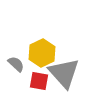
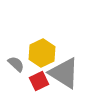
gray triangle: rotated 16 degrees counterclockwise
red square: rotated 36 degrees counterclockwise
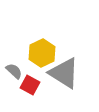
gray semicircle: moved 2 px left, 7 px down
red square: moved 9 px left, 4 px down; rotated 36 degrees counterclockwise
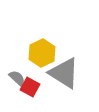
gray semicircle: moved 3 px right, 7 px down
red square: moved 2 px down
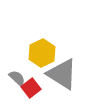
gray triangle: moved 2 px left, 1 px down
red square: moved 1 px right, 1 px down; rotated 24 degrees clockwise
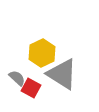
red square: rotated 24 degrees counterclockwise
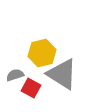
yellow hexagon: rotated 12 degrees clockwise
gray semicircle: moved 2 px left, 3 px up; rotated 60 degrees counterclockwise
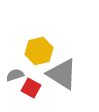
yellow hexagon: moved 3 px left, 2 px up
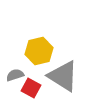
gray triangle: moved 1 px right, 2 px down
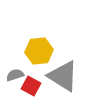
yellow hexagon: rotated 8 degrees clockwise
red square: moved 2 px up
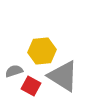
yellow hexagon: moved 3 px right
gray semicircle: moved 1 px left, 4 px up
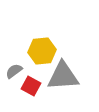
gray semicircle: rotated 18 degrees counterclockwise
gray triangle: rotated 36 degrees counterclockwise
